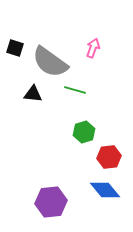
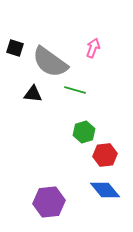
red hexagon: moved 4 px left, 2 px up
purple hexagon: moved 2 px left
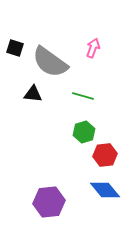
green line: moved 8 px right, 6 px down
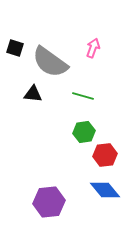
green hexagon: rotated 10 degrees clockwise
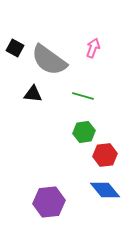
black square: rotated 12 degrees clockwise
gray semicircle: moved 1 px left, 2 px up
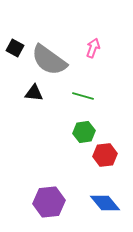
black triangle: moved 1 px right, 1 px up
blue diamond: moved 13 px down
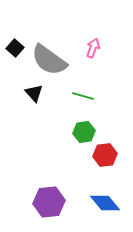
black square: rotated 12 degrees clockwise
black triangle: rotated 42 degrees clockwise
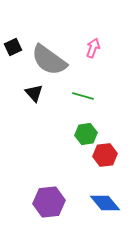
black square: moved 2 px left, 1 px up; rotated 24 degrees clockwise
green hexagon: moved 2 px right, 2 px down
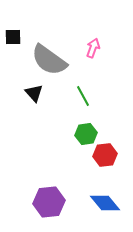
black square: moved 10 px up; rotated 24 degrees clockwise
green line: rotated 45 degrees clockwise
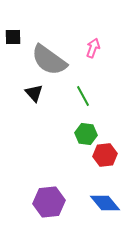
green hexagon: rotated 15 degrees clockwise
